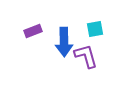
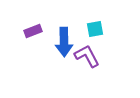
purple L-shape: moved 1 px right; rotated 12 degrees counterclockwise
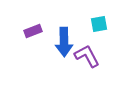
cyan square: moved 4 px right, 5 px up
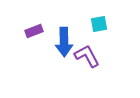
purple rectangle: moved 1 px right
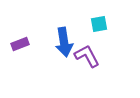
purple rectangle: moved 14 px left, 13 px down
blue arrow: rotated 8 degrees counterclockwise
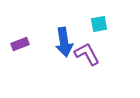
purple L-shape: moved 2 px up
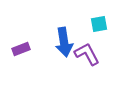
purple rectangle: moved 1 px right, 5 px down
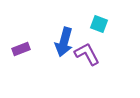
cyan square: rotated 30 degrees clockwise
blue arrow: rotated 24 degrees clockwise
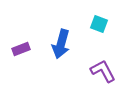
blue arrow: moved 3 px left, 2 px down
purple L-shape: moved 16 px right, 17 px down
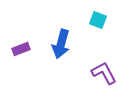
cyan square: moved 1 px left, 4 px up
purple L-shape: moved 1 px right, 2 px down
